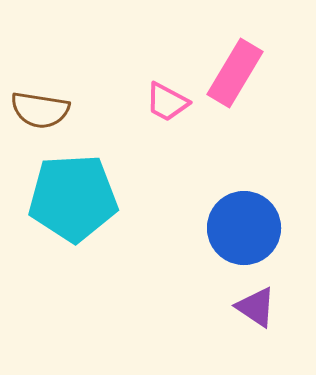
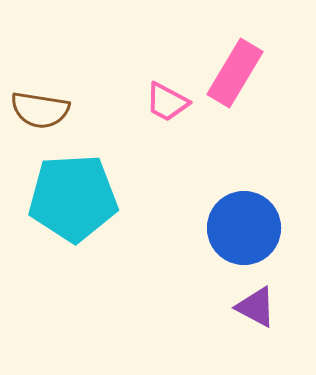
purple triangle: rotated 6 degrees counterclockwise
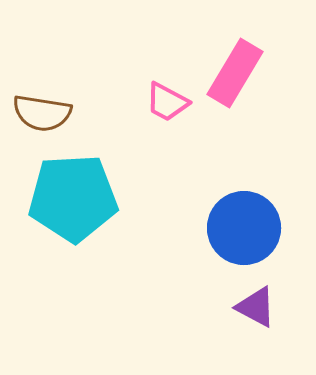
brown semicircle: moved 2 px right, 3 px down
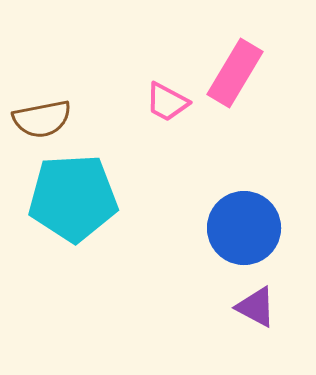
brown semicircle: moved 6 px down; rotated 20 degrees counterclockwise
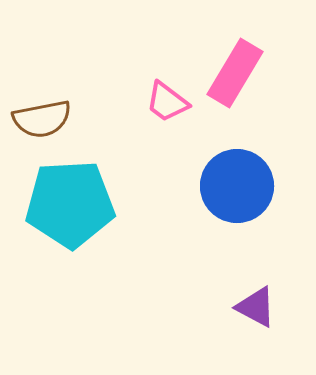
pink trapezoid: rotated 9 degrees clockwise
cyan pentagon: moved 3 px left, 6 px down
blue circle: moved 7 px left, 42 px up
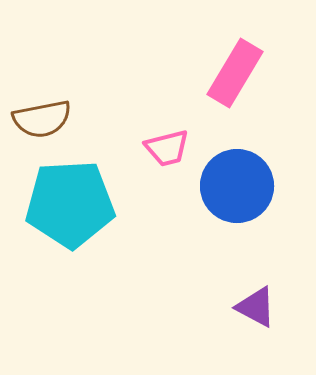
pink trapezoid: moved 46 px down; rotated 51 degrees counterclockwise
